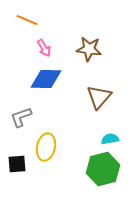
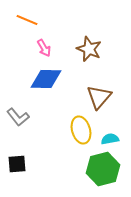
brown star: rotated 15 degrees clockwise
gray L-shape: moved 3 px left; rotated 110 degrees counterclockwise
yellow ellipse: moved 35 px right, 17 px up; rotated 28 degrees counterclockwise
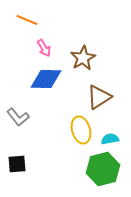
brown star: moved 6 px left, 9 px down; rotated 20 degrees clockwise
brown triangle: rotated 16 degrees clockwise
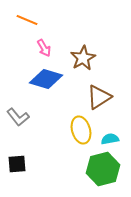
blue diamond: rotated 16 degrees clockwise
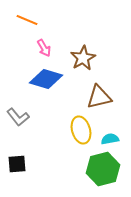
brown triangle: rotated 20 degrees clockwise
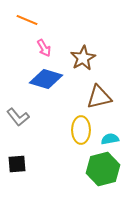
yellow ellipse: rotated 16 degrees clockwise
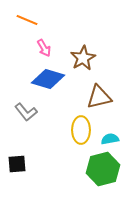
blue diamond: moved 2 px right
gray L-shape: moved 8 px right, 5 px up
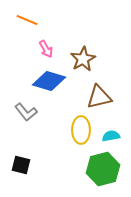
pink arrow: moved 2 px right, 1 px down
brown star: moved 1 px down
blue diamond: moved 1 px right, 2 px down
cyan semicircle: moved 1 px right, 3 px up
black square: moved 4 px right, 1 px down; rotated 18 degrees clockwise
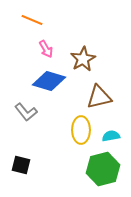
orange line: moved 5 px right
